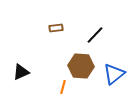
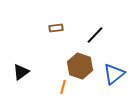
brown hexagon: moved 1 px left; rotated 15 degrees clockwise
black triangle: rotated 12 degrees counterclockwise
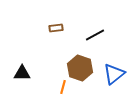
black line: rotated 18 degrees clockwise
brown hexagon: moved 2 px down
black triangle: moved 1 px right, 1 px down; rotated 36 degrees clockwise
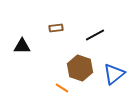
black triangle: moved 27 px up
orange line: moved 1 px left, 1 px down; rotated 72 degrees counterclockwise
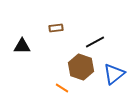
black line: moved 7 px down
brown hexagon: moved 1 px right, 1 px up
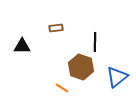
black line: rotated 60 degrees counterclockwise
blue triangle: moved 3 px right, 3 px down
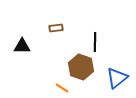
blue triangle: moved 1 px down
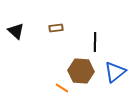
black triangle: moved 6 px left, 15 px up; rotated 42 degrees clockwise
brown hexagon: moved 4 px down; rotated 15 degrees counterclockwise
blue triangle: moved 2 px left, 6 px up
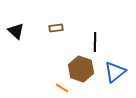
brown hexagon: moved 2 px up; rotated 15 degrees clockwise
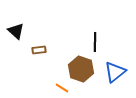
brown rectangle: moved 17 px left, 22 px down
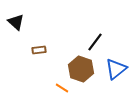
black triangle: moved 9 px up
black line: rotated 36 degrees clockwise
blue triangle: moved 1 px right, 3 px up
